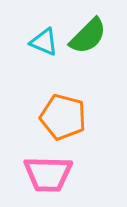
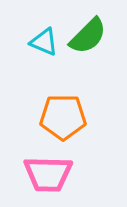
orange pentagon: rotated 15 degrees counterclockwise
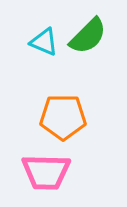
pink trapezoid: moved 2 px left, 2 px up
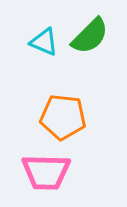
green semicircle: moved 2 px right
orange pentagon: rotated 6 degrees clockwise
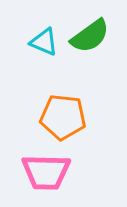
green semicircle: rotated 9 degrees clockwise
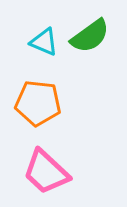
orange pentagon: moved 25 px left, 14 px up
pink trapezoid: rotated 42 degrees clockwise
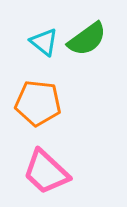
green semicircle: moved 3 px left, 3 px down
cyan triangle: rotated 16 degrees clockwise
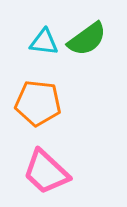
cyan triangle: rotated 32 degrees counterclockwise
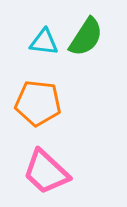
green semicircle: moved 1 px left, 2 px up; rotated 21 degrees counterclockwise
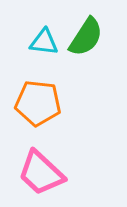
pink trapezoid: moved 5 px left, 1 px down
